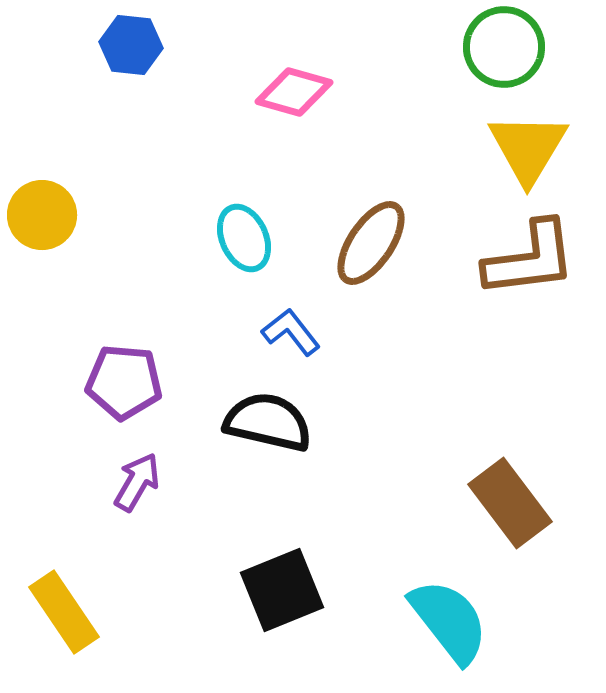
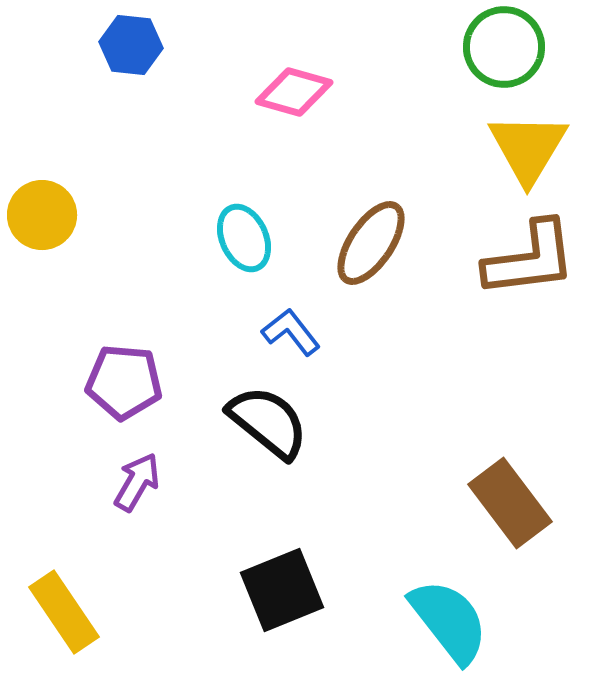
black semicircle: rotated 26 degrees clockwise
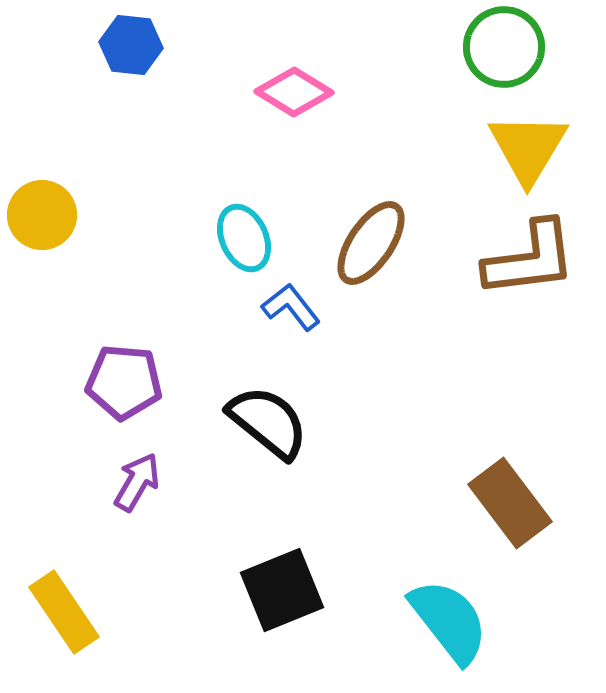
pink diamond: rotated 16 degrees clockwise
blue L-shape: moved 25 px up
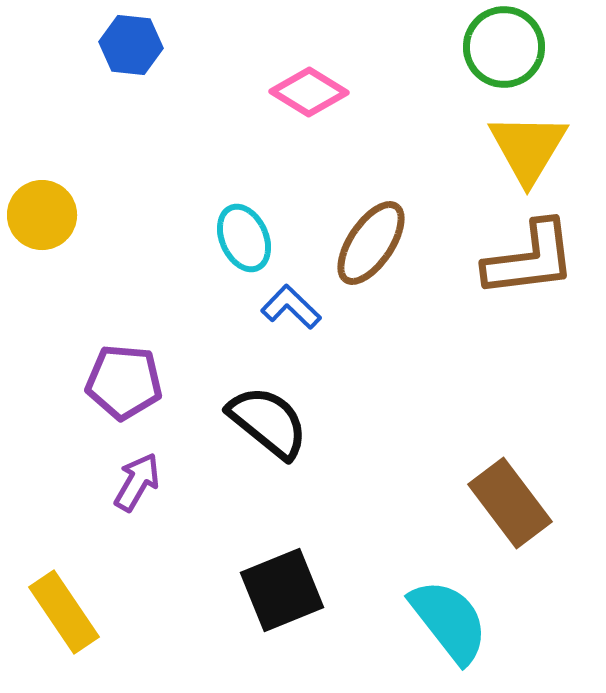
pink diamond: moved 15 px right
blue L-shape: rotated 8 degrees counterclockwise
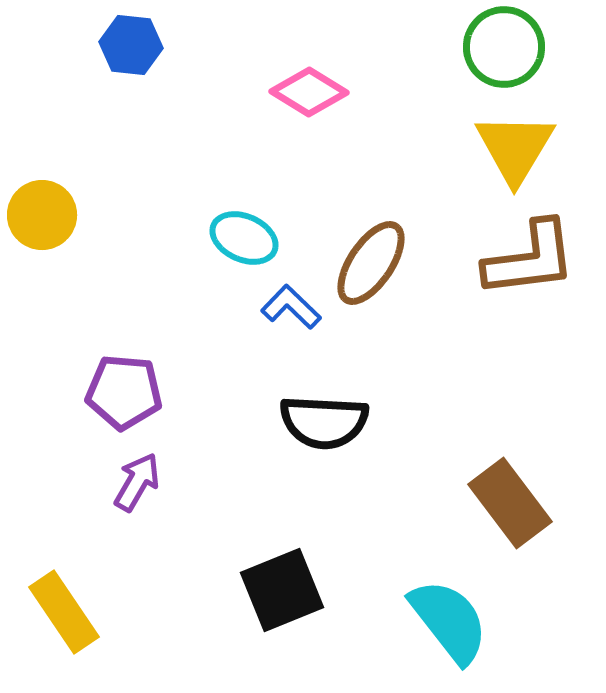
yellow triangle: moved 13 px left
cyan ellipse: rotated 42 degrees counterclockwise
brown ellipse: moved 20 px down
purple pentagon: moved 10 px down
black semicircle: moved 56 px right; rotated 144 degrees clockwise
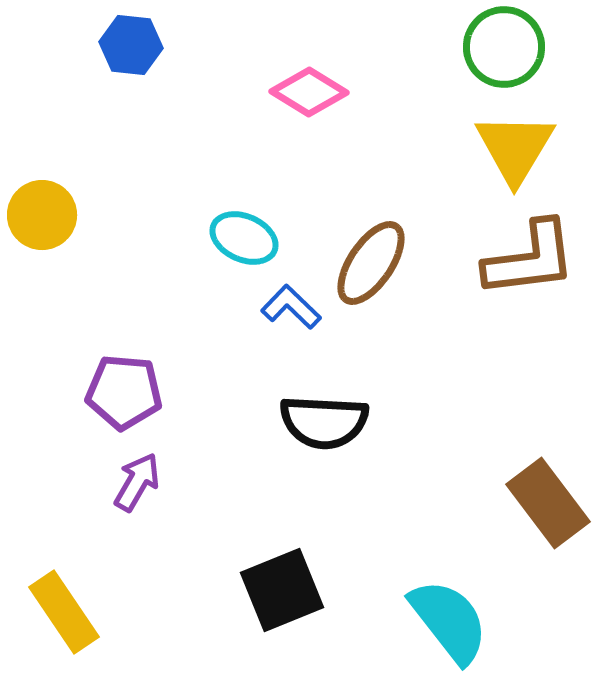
brown rectangle: moved 38 px right
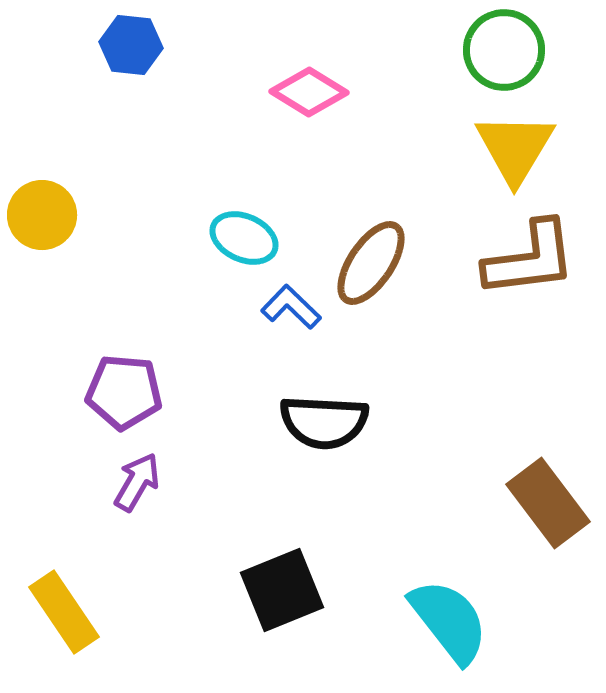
green circle: moved 3 px down
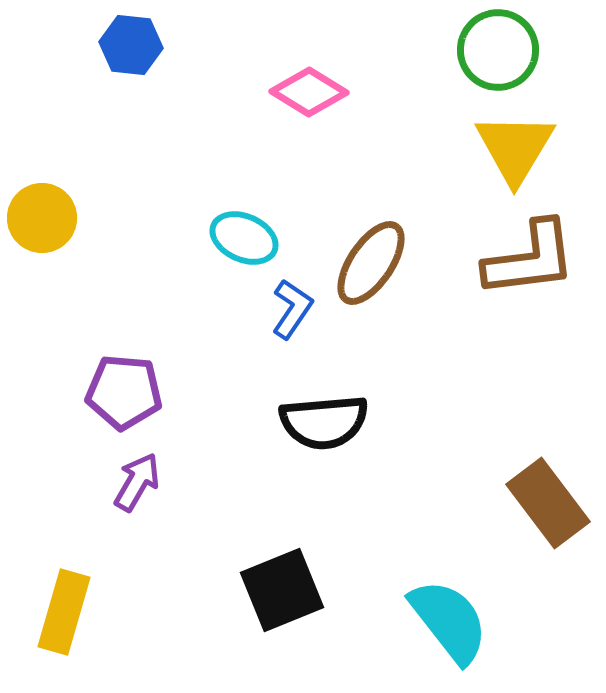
green circle: moved 6 px left
yellow circle: moved 3 px down
blue L-shape: moved 1 px right, 2 px down; rotated 80 degrees clockwise
black semicircle: rotated 8 degrees counterclockwise
yellow rectangle: rotated 50 degrees clockwise
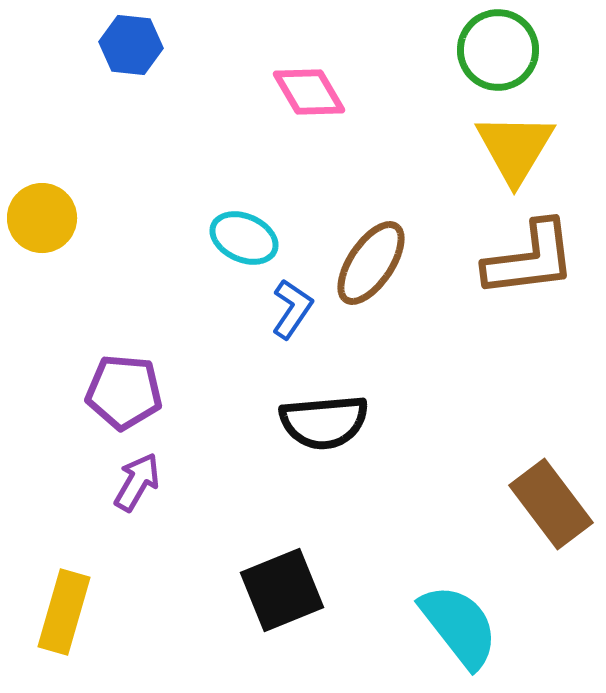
pink diamond: rotated 28 degrees clockwise
brown rectangle: moved 3 px right, 1 px down
cyan semicircle: moved 10 px right, 5 px down
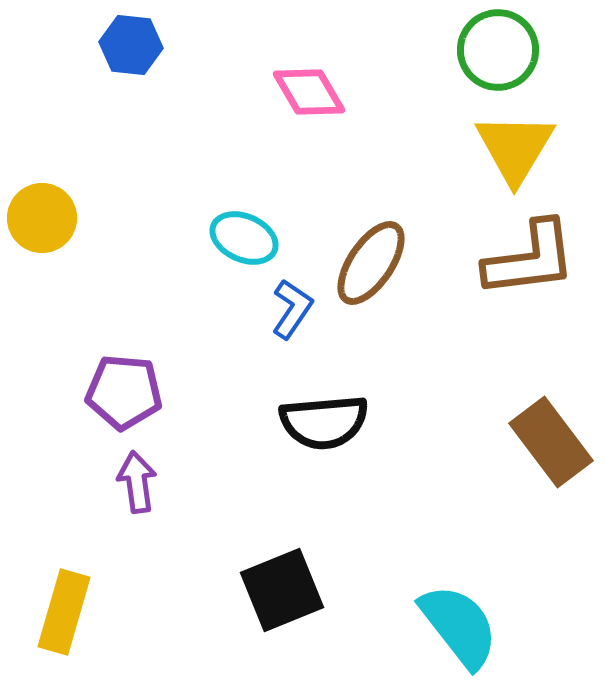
purple arrow: rotated 38 degrees counterclockwise
brown rectangle: moved 62 px up
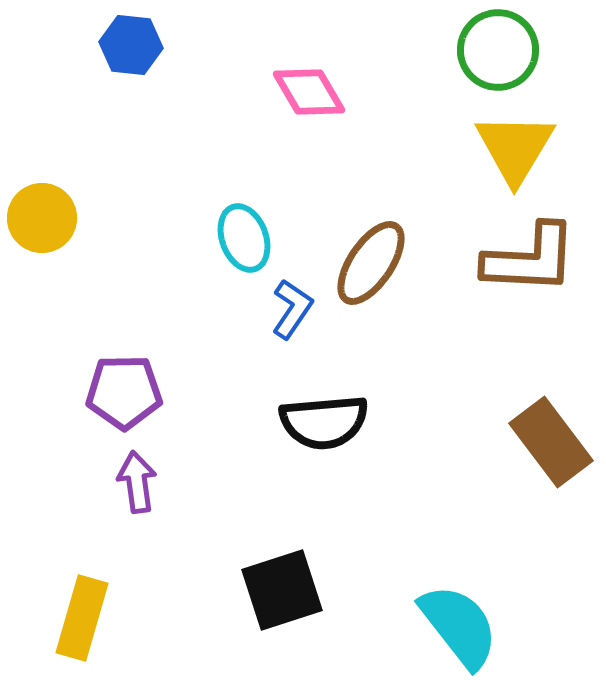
cyan ellipse: rotated 46 degrees clockwise
brown L-shape: rotated 10 degrees clockwise
purple pentagon: rotated 6 degrees counterclockwise
black square: rotated 4 degrees clockwise
yellow rectangle: moved 18 px right, 6 px down
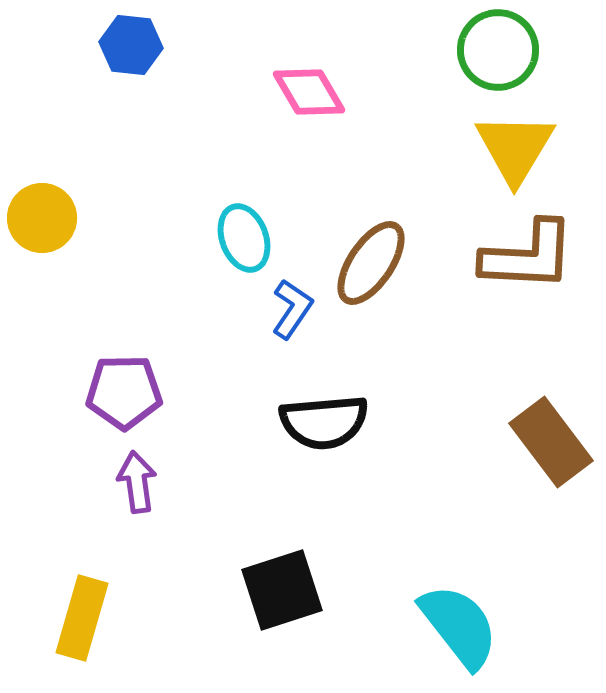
brown L-shape: moved 2 px left, 3 px up
